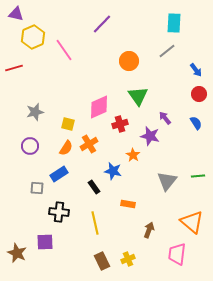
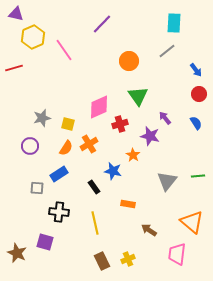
gray star: moved 7 px right, 6 px down
brown arrow: rotated 77 degrees counterclockwise
purple square: rotated 18 degrees clockwise
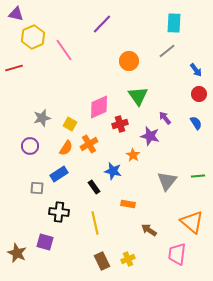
yellow square: moved 2 px right; rotated 16 degrees clockwise
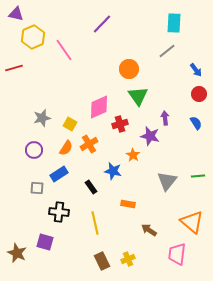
orange circle: moved 8 px down
purple arrow: rotated 32 degrees clockwise
purple circle: moved 4 px right, 4 px down
black rectangle: moved 3 px left
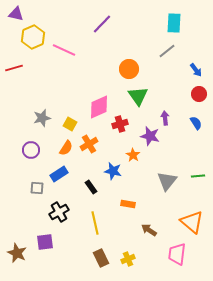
pink line: rotated 30 degrees counterclockwise
purple circle: moved 3 px left
black cross: rotated 36 degrees counterclockwise
purple square: rotated 24 degrees counterclockwise
brown rectangle: moved 1 px left, 3 px up
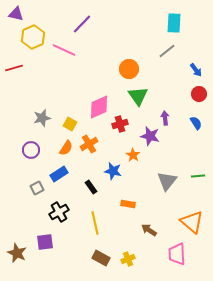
purple line: moved 20 px left
gray square: rotated 32 degrees counterclockwise
pink trapezoid: rotated 10 degrees counterclockwise
brown rectangle: rotated 36 degrees counterclockwise
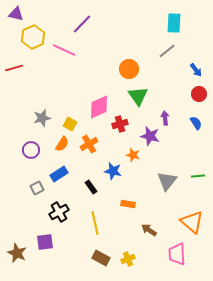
orange semicircle: moved 4 px left, 4 px up
orange star: rotated 16 degrees counterclockwise
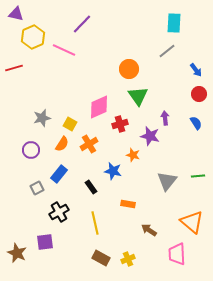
blue rectangle: rotated 18 degrees counterclockwise
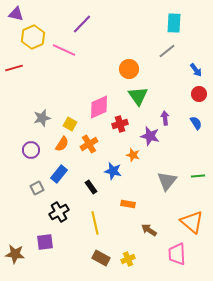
brown star: moved 2 px left, 1 px down; rotated 18 degrees counterclockwise
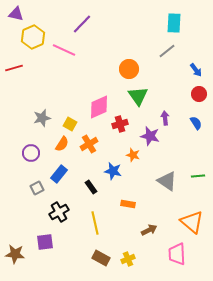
purple circle: moved 3 px down
gray triangle: rotated 35 degrees counterclockwise
brown arrow: rotated 119 degrees clockwise
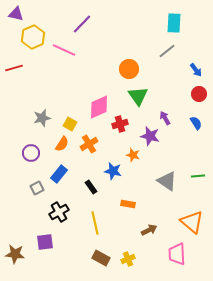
purple arrow: rotated 24 degrees counterclockwise
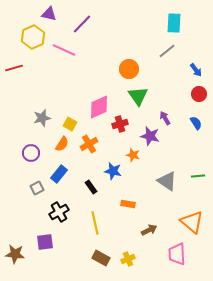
purple triangle: moved 33 px right
